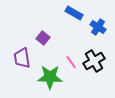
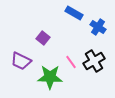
purple trapezoid: moved 1 px left, 3 px down; rotated 55 degrees counterclockwise
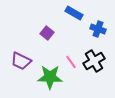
blue cross: moved 2 px down; rotated 14 degrees counterclockwise
purple square: moved 4 px right, 5 px up
